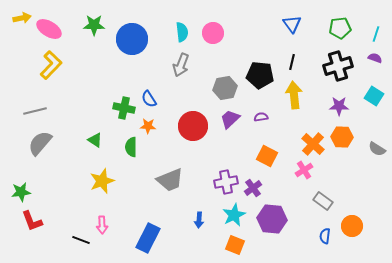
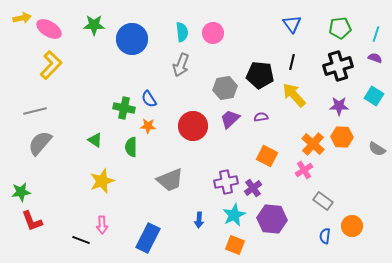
yellow arrow at (294, 95): rotated 36 degrees counterclockwise
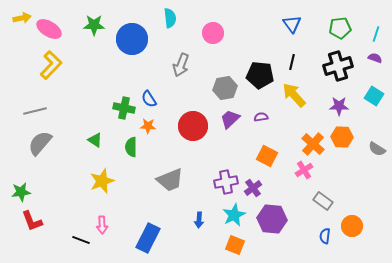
cyan semicircle at (182, 32): moved 12 px left, 14 px up
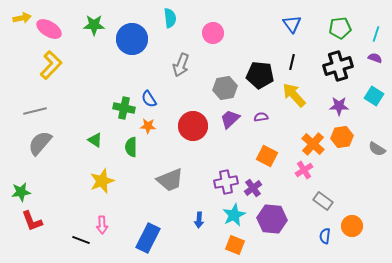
orange hexagon at (342, 137): rotated 10 degrees counterclockwise
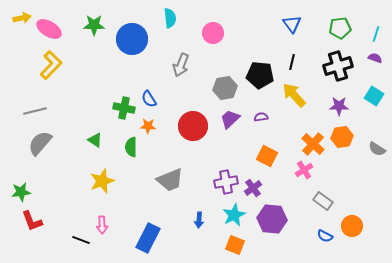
blue semicircle at (325, 236): rotated 70 degrees counterclockwise
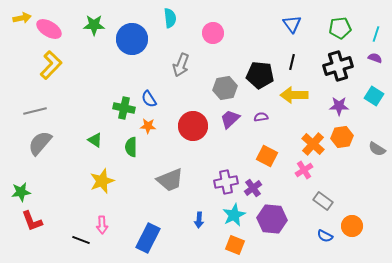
yellow arrow at (294, 95): rotated 48 degrees counterclockwise
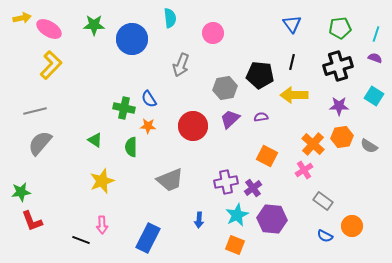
gray semicircle at (377, 149): moved 8 px left, 3 px up
cyan star at (234, 215): moved 3 px right
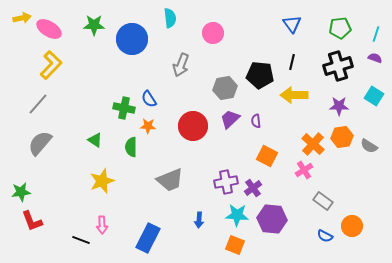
gray line at (35, 111): moved 3 px right, 7 px up; rotated 35 degrees counterclockwise
purple semicircle at (261, 117): moved 5 px left, 4 px down; rotated 88 degrees counterclockwise
cyan star at (237, 215): rotated 30 degrees clockwise
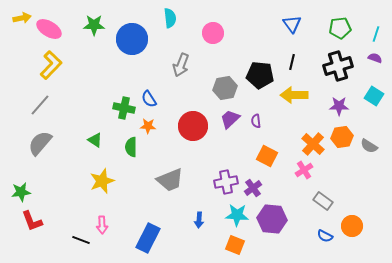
gray line at (38, 104): moved 2 px right, 1 px down
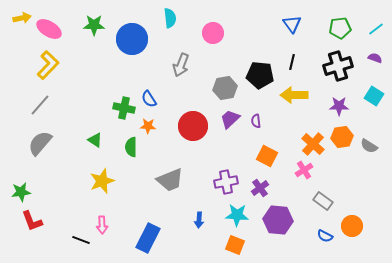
cyan line at (376, 34): moved 5 px up; rotated 35 degrees clockwise
yellow L-shape at (51, 65): moved 3 px left
purple cross at (253, 188): moved 7 px right
purple hexagon at (272, 219): moved 6 px right, 1 px down
